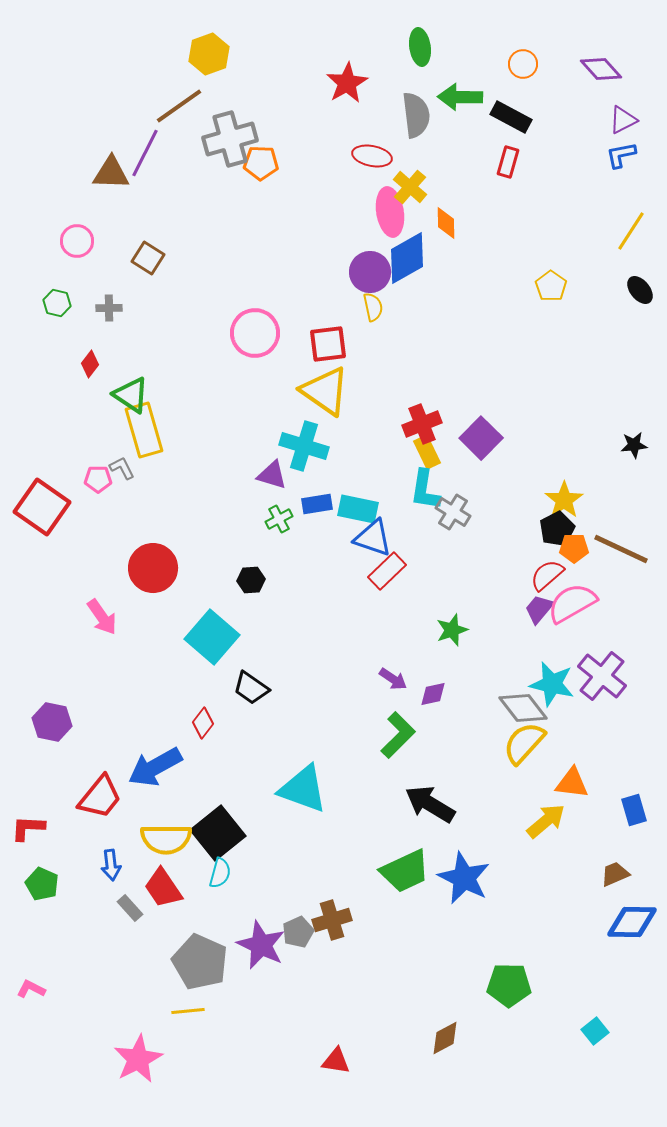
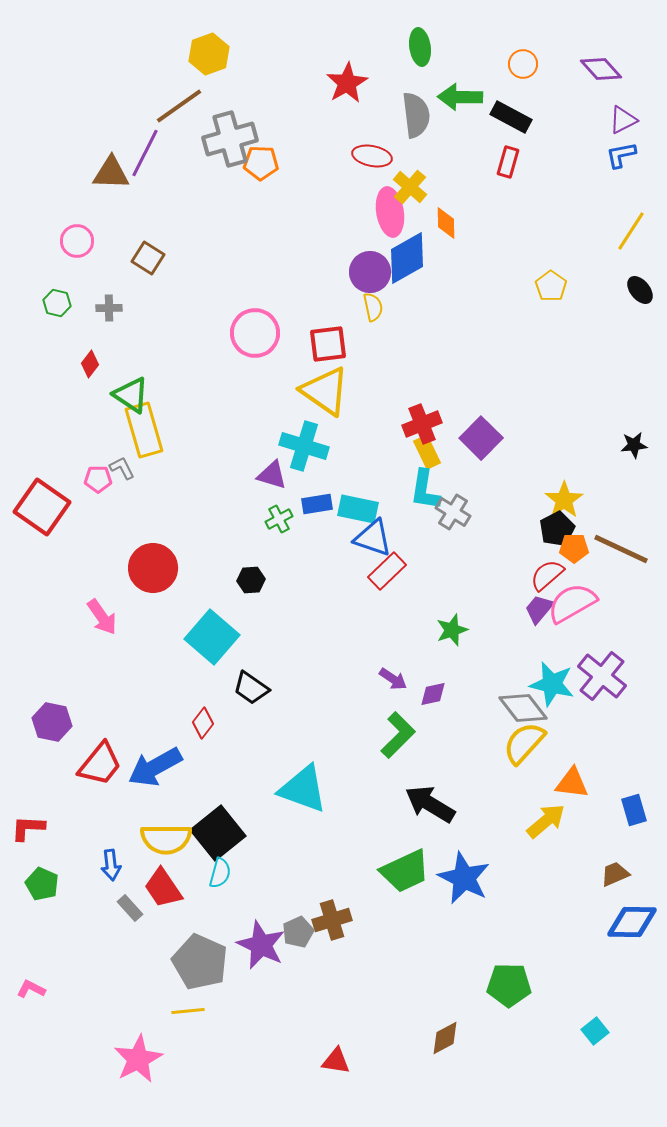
red trapezoid at (100, 797): moved 33 px up
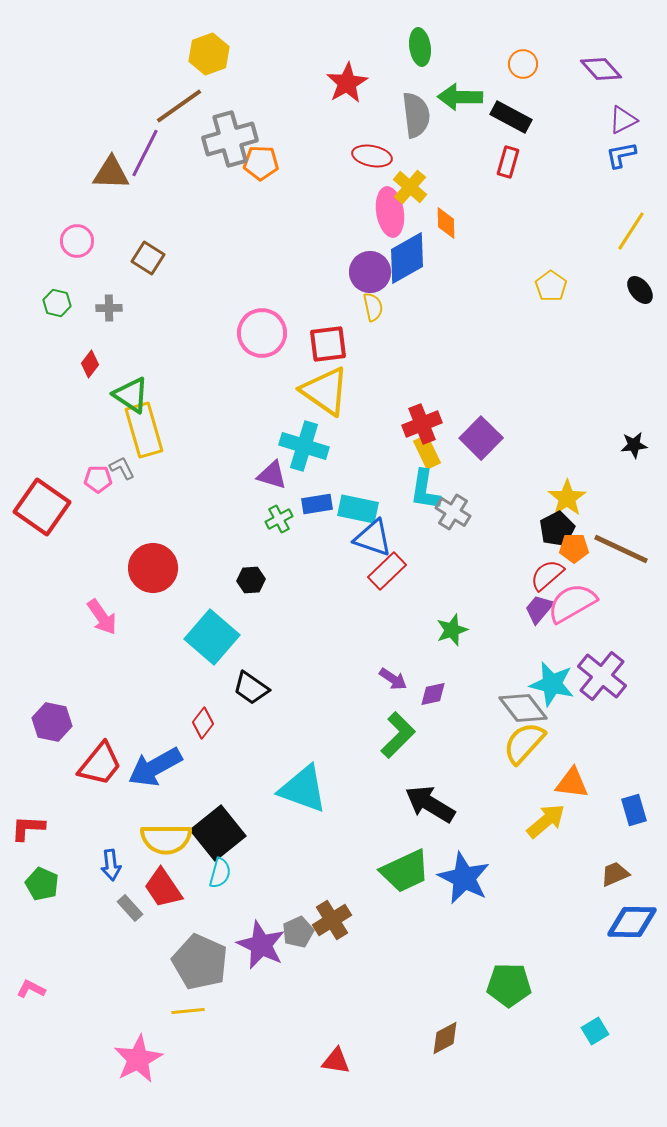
pink circle at (255, 333): moved 7 px right
yellow star at (564, 500): moved 3 px right, 2 px up
brown cross at (332, 920): rotated 15 degrees counterclockwise
cyan square at (595, 1031): rotated 8 degrees clockwise
